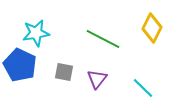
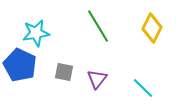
green line: moved 5 px left, 13 px up; rotated 32 degrees clockwise
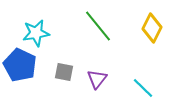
green line: rotated 8 degrees counterclockwise
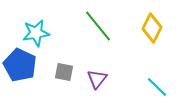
cyan line: moved 14 px right, 1 px up
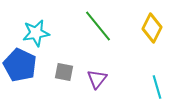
cyan line: rotated 30 degrees clockwise
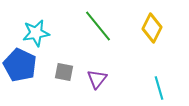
cyan line: moved 2 px right, 1 px down
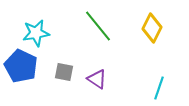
blue pentagon: moved 1 px right, 1 px down
purple triangle: rotated 35 degrees counterclockwise
cyan line: rotated 35 degrees clockwise
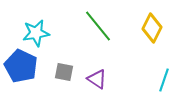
cyan line: moved 5 px right, 8 px up
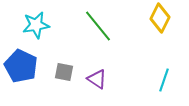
yellow diamond: moved 8 px right, 10 px up
cyan star: moved 8 px up
